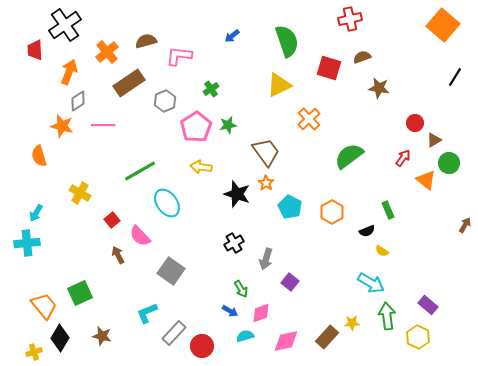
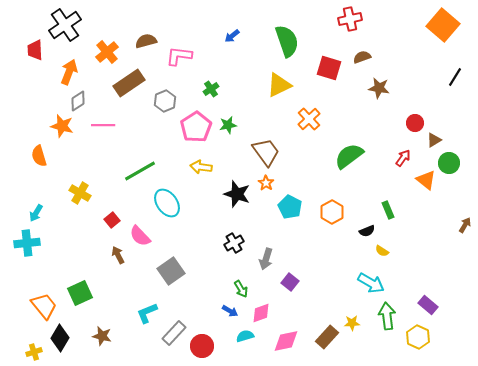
gray square at (171, 271): rotated 20 degrees clockwise
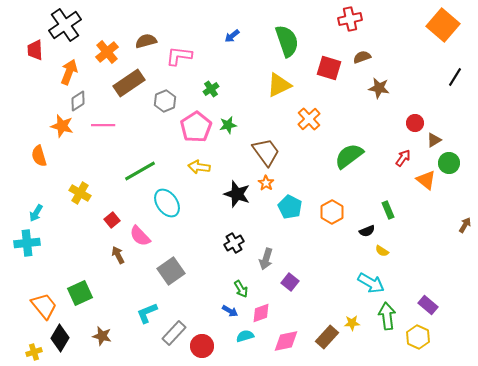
yellow arrow at (201, 167): moved 2 px left
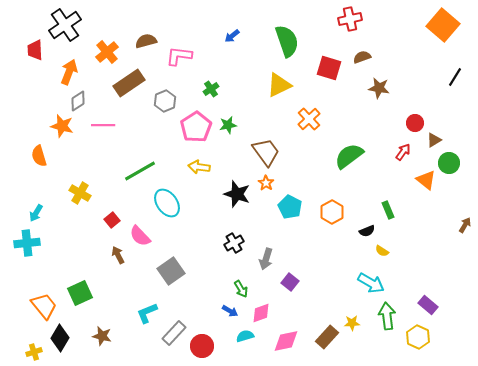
red arrow at (403, 158): moved 6 px up
